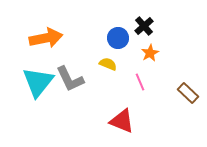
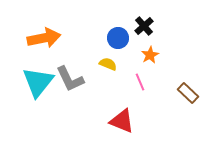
orange arrow: moved 2 px left
orange star: moved 2 px down
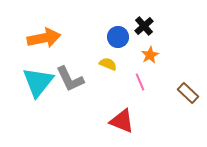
blue circle: moved 1 px up
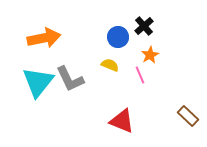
yellow semicircle: moved 2 px right, 1 px down
pink line: moved 7 px up
brown rectangle: moved 23 px down
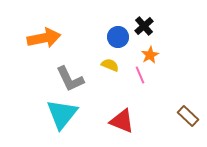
cyan triangle: moved 24 px right, 32 px down
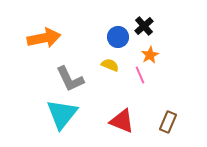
brown rectangle: moved 20 px left, 6 px down; rotated 70 degrees clockwise
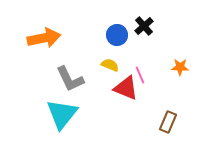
blue circle: moved 1 px left, 2 px up
orange star: moved 30 px right, 12 px down; rotated 30 degrees clockwise
red triangle: moved 4 px right, 33 px up
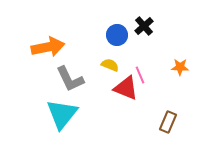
orange arrow: moved 4 px right, 9 px down
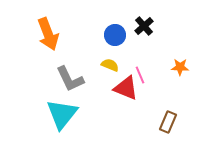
blue circle: moved 2 px left
orange arrow: moved 13 px up; rotated 80 degrees clockwise
